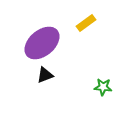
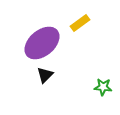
yellow rectangle: moved 6 px left
black triangle: rotated 24 degrees counterclockwise
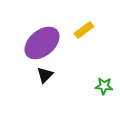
yellow rectangle: moved 4 px right, 7 px down
green star: moved 1 px right, 1 px up
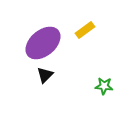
yellow rectangle: moved 1 px right
purple ellipse: moved 1 px right
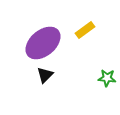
green star: moved 3 px right, 8 px up
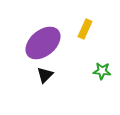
yellow rectangle: moved 1 px up; rotated 30 degrees counterclockwise
green star: moved 5 px left, 7 px up
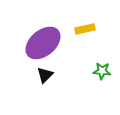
yellow rectangle: rotated 54 degrees clockwise
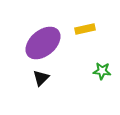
black triangle: moved 4 px left, 3 px down
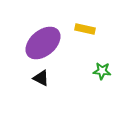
yellow rectangle: rotated 24 degrees clockwise
black triangle: rotated 48 degrees counterclockwise
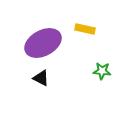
purple ellipse: rotated 12 degrees clockwise
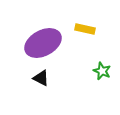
green star: rotated 18 degrees clockwise
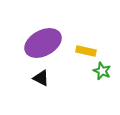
yellow rectangle: moved 1 px right, 22 px down
